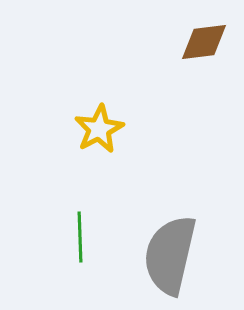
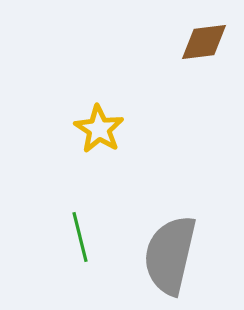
yellow star: rotated 12 degrees counterclockwise
green line: rotated 12 degrees counterclockwise
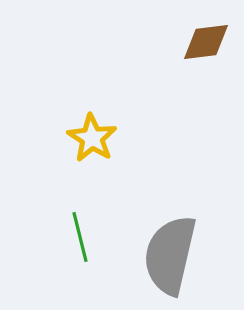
brown diamond: moved 2 px right
yellow star: moved 7 px left, 9 px down
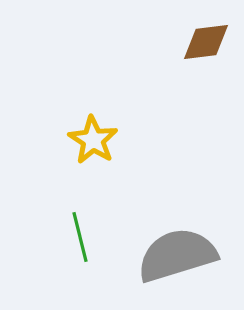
yellow star: moved 1 px right, 2 px down
gray semicircle: moved 7 px right; rotated 60 degrees clockwise
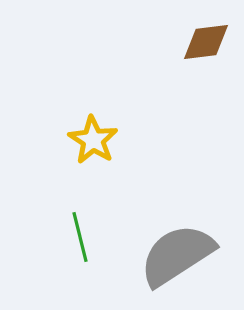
gray semicircle: rotated 16 degrees counterclockwise
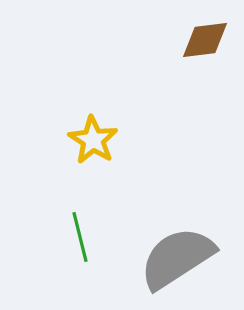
brown diamond: moved 1 px left, 2 px up
gray semicircle: moved 3 px down
